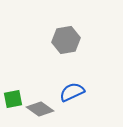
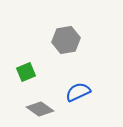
blue semicircle: moved 6 px right
green square: moved 13 px right, 27 px up; rotated 12 degrees counterclockwise
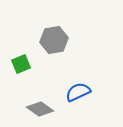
gray hexagon: moved 12 px left
green square: moved 5 px left, 8 px up
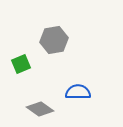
blue semicircle: rotated 25 degrees clockwise
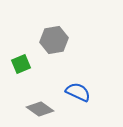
blue semicircle: rotated 25 degrees clockwise
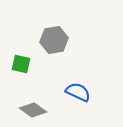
green square: rotated 36 degrees clockwise
gray diamond: moved 7 px left, 1 px down
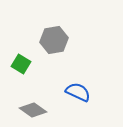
green square: rotated 18 degrees clockwise
